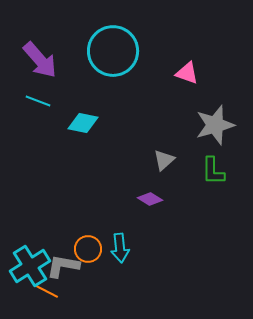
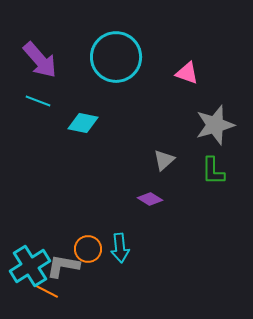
cyan circle: moved 3 px right, 6 px down
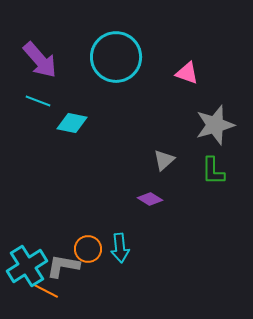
cyan diamond: moved 11 px left
cyan cross: moved 3 px left
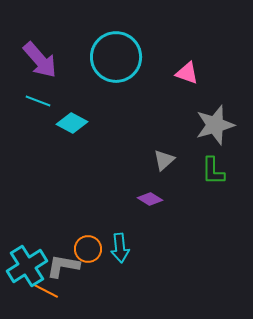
cyan diamond: rotated 16 degrees clockwise
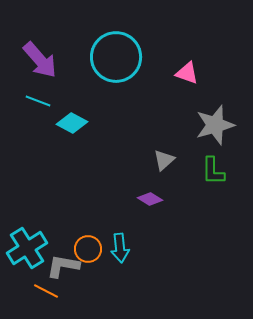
cyan cross: moved 18 px up
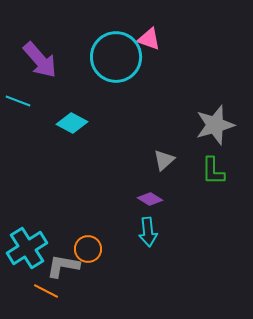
pink triangle: moved 38 px left, 34 px up
cyan line: moved 20 px left
cyan arrow: moved 28 px right, 16 px up
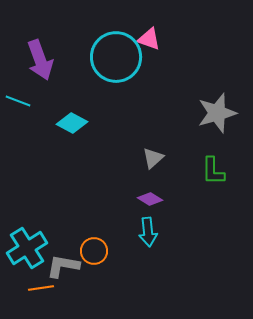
purple arrow: rotated 21 degrees clockwise
gray star: moved 2 px right, 12 px up
gray triangle: moved 11 px left, 2 px up
orange circle: moved 6 px right, 2 px down
orange line: moved 5 px left, 3 px up; rotated 35 degrees counterclockwise
